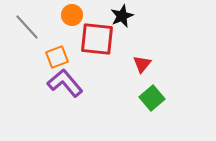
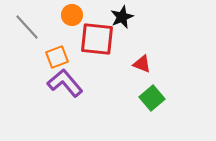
black star: moved 1 px down
red triangle: rotated 48 degrees counterclockwise
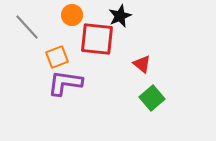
black star: moved 2 px left, 1 px up
red triangle: rotated 18 degrees clockwise
purple L-shape: rotated 42 degrees counterclockwise
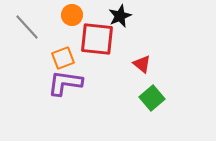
orange square: moved 6 px right, 1 px down
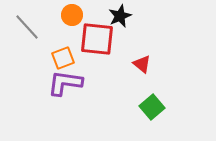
green square: moved 9 px down
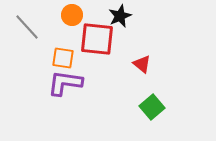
orange square: rotated 30 degrees clockwise
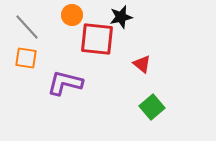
black star: moved 1 px right, 1 px down; rotated 10 degrees clockwise
orange square: moved 37 px left
purple L-shape: rotated 6 degrees clockwise
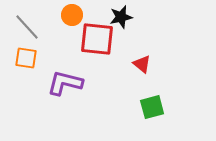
green square: rotated 25 degrees clockwise
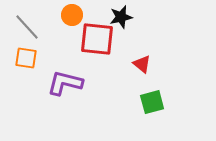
green square: moved 5 px up
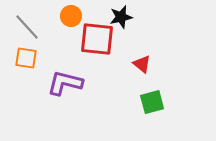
orange circle: moved 1 px left, 1 px down
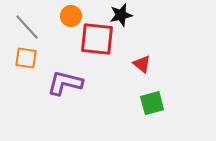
black star: moved 2 px up
green square: moved 1 px down
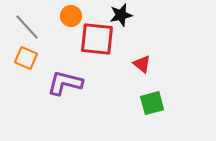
orange square: rotated 15 degrees clockwise
